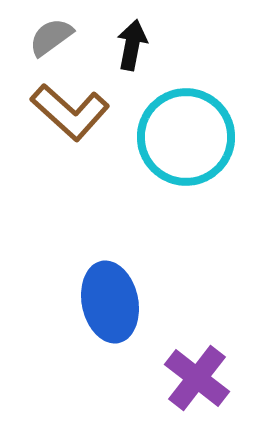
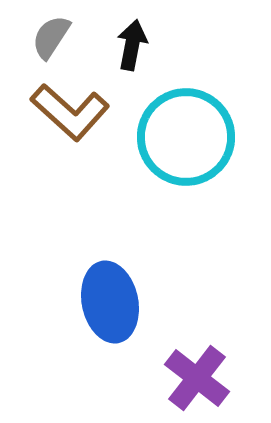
gray semicircle: rotated 21 degrees counterclockwise
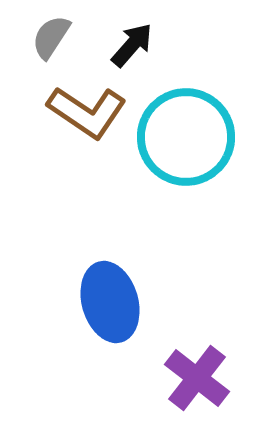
black arrow: rotated 30 degrees clockwise
brown L-shape: moved 17 px right; rotated 8 degrees counterclockwise
blue ellipse: rotated 4 degrees counterclockwise
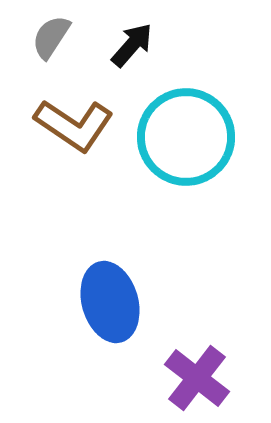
brown L-shape: moved 13 px left, 13 px down
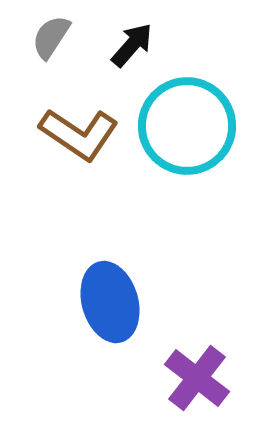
brown L-shape: moved 5 px right, 9 px down
cyan circle: moved 1 px right, 11 px up
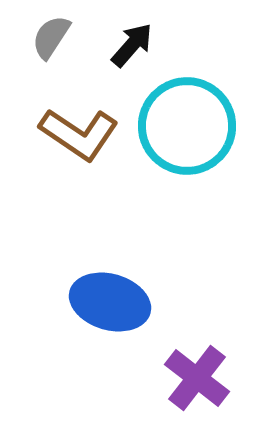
blue ellipse: rotated 58 degrees counterclockwise
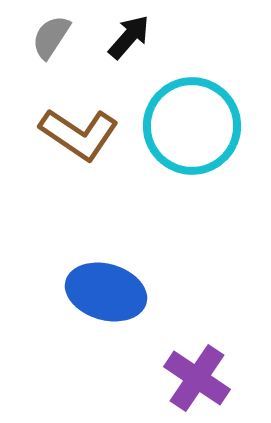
black arrow: moved 3 px left, 8 px up
cyan circle: moved 5 px right
blue ellipse: moved 4 px left, 10 px up
purple cross: rotated 4 degrees counterclockwise
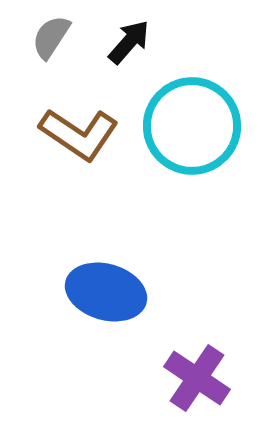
black arrow: moved 5 px down
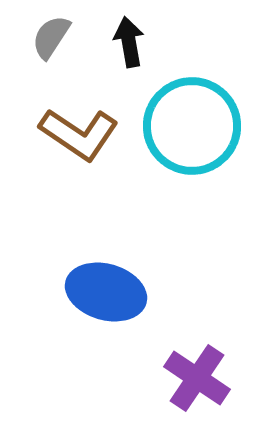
black arrow: rotated 51 degrees counterclockwise
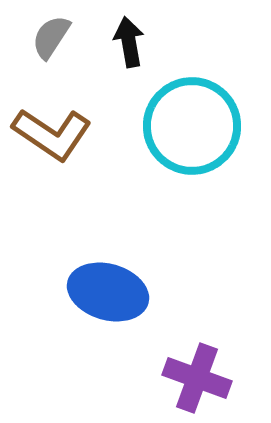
brown L-shape: moved 27 px left
blue ellipse: moved 2 px right
purple cross: rotated 14 degrees counterclockwise
